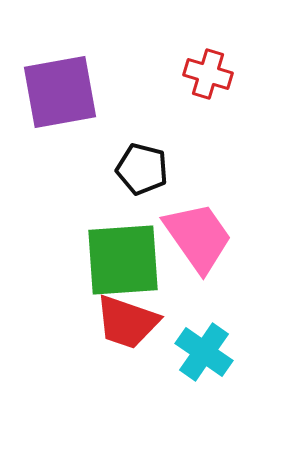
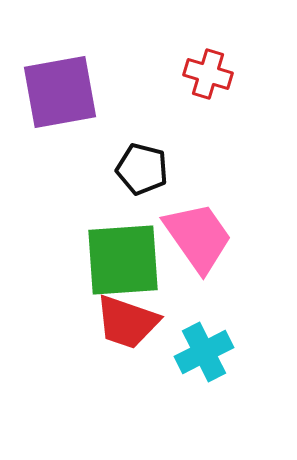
cyan cross: rotated 28 degrees clockwise
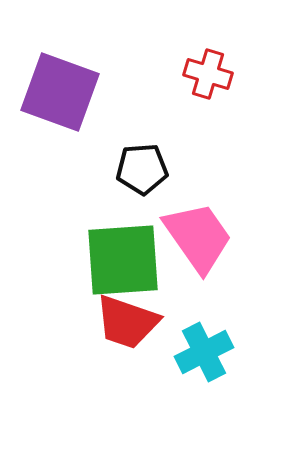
purple square: rotated 30 degrees clockwise
black pentagon: rotated 18 degrees counterclockwise
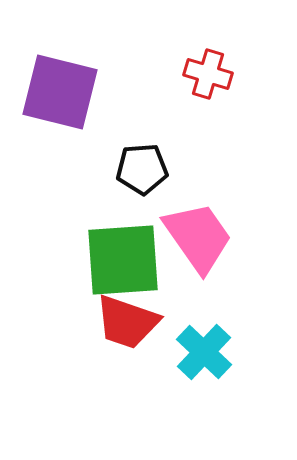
purple square: rotated 6 degrees counterclockwise
cyan cross: rotated 20 degrees counterclockwise
